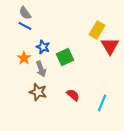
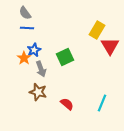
blue line: moved 2 px right, 2 px down; rotated 24 degrees counterclockwise
blue star: moved 9 px left, 3 px down; rotated 24 degrees clockwise
red semicircle: moved 6 px left, 9 px down
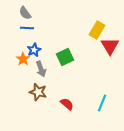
orange star: moved 1 px left, 1 px down
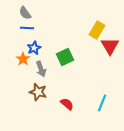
blue star: moved 2 px up
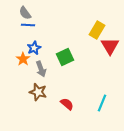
blue line: moved 1 px right, 3 px up
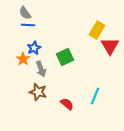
cyan line: moved 7 px left, 7 px up
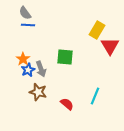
blue star: moved 6 px left, 22 px down
green square: rotated 30 degrees clockwise
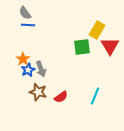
green square: moved 17 px right, 10 px up; rotated 12 degrees counterclockwise
red semicircle: moved 6 px left, 7 px up; rotated 104 degrees clockwise
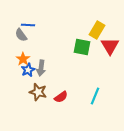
gray semicircle: moved 4 px left, 22 px down
green square: rotated 18 degrees clockwise
gray arrow: moved 1 px up; rotated 28 degrees clockwise
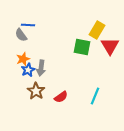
orange star: rotated 16 degrees clockwise
brown star: moved 2 px left, 1 px up; rotated 18 degrees clockwise
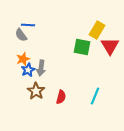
red semicircle: rotated 40 degrees counterclockwise
